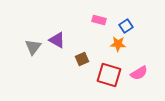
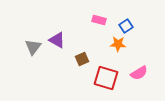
red square: moved 3 px left, 3 px down
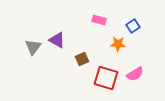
blue square: moved 7 px right
pink semicircle: moved 4 px left, 1 px down
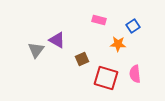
gray triangle: moved 3 px right, 3 px down
pink semicircle: rotated 114 degrees clockwise
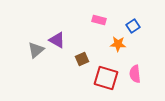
gray triangle: rotated 12 degrees clockwise
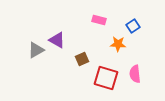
gray triangle: rotated 12 degrees clockwise
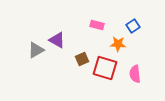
pink rectangle: moved 2 px left, 5 px down
red square: moved 1 px left, 10 px up
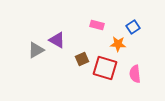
blue square: moved 1 px down
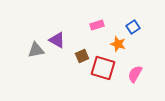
pink rectangle: rotated 32 degrees counterclockwise
orange star: rotated 14 degrees clockwise
gray triangle: rotated 18 degrees clockwise
brown square: moved 3 px up
red square: moved 2 px left
pink semicircle: rotated 36 degrees clockwise
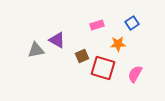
blue square: moved 1 px left, 4 px up
orange star: rotated 21 degrees counterclockwise
